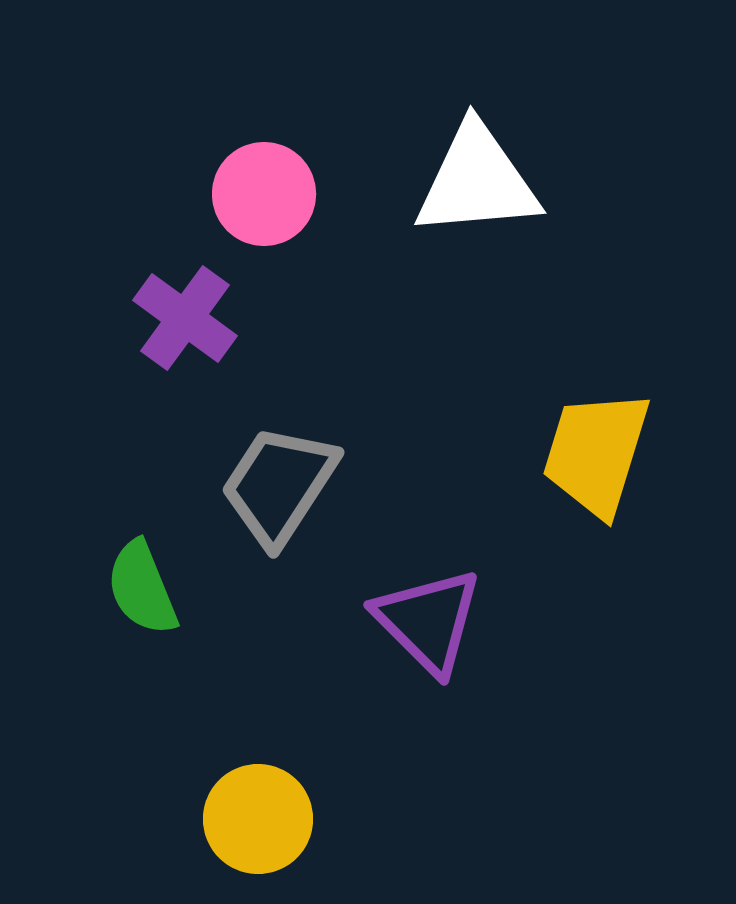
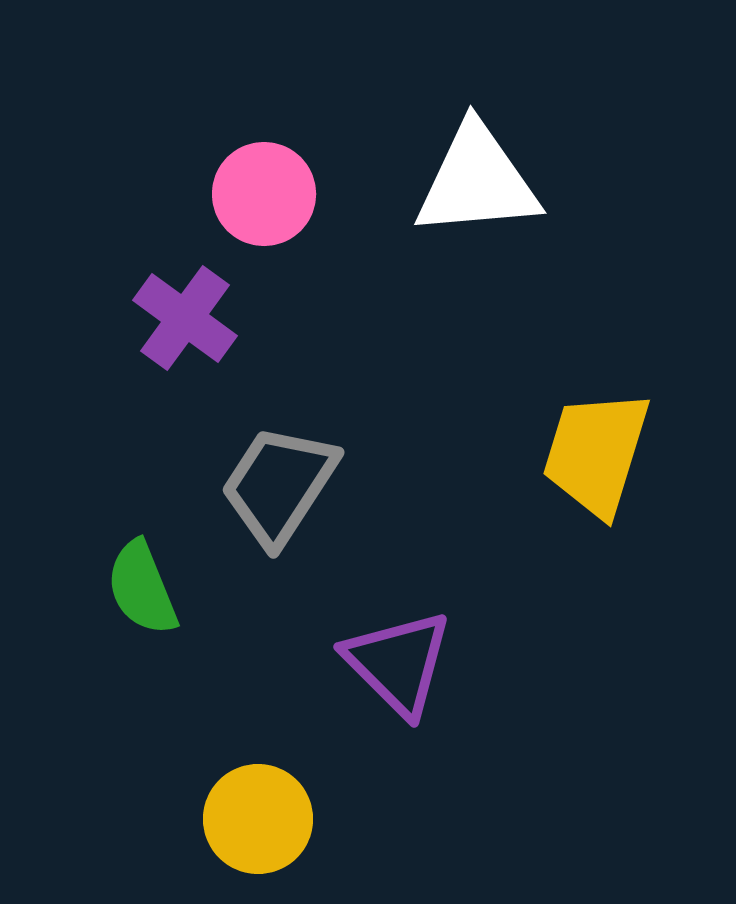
purple triangle: moved 30 px left, 42 px down
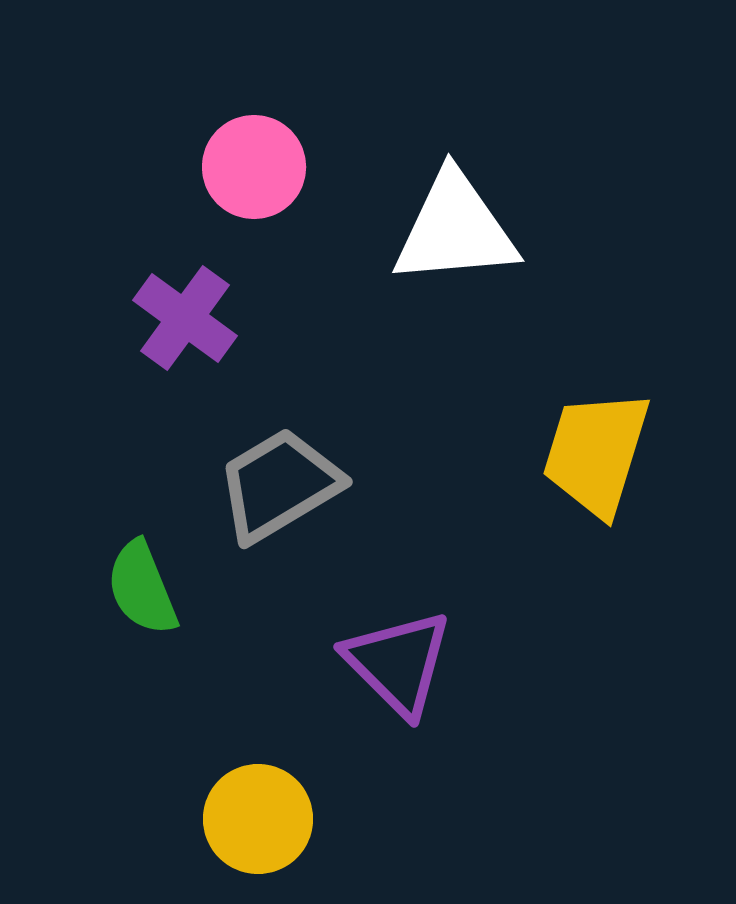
white triangle: moved 22 px left, 48 px down
pink circle: moved 10 px left, 27 px up
gray trapezoid: rotated 26 degrees clockwise
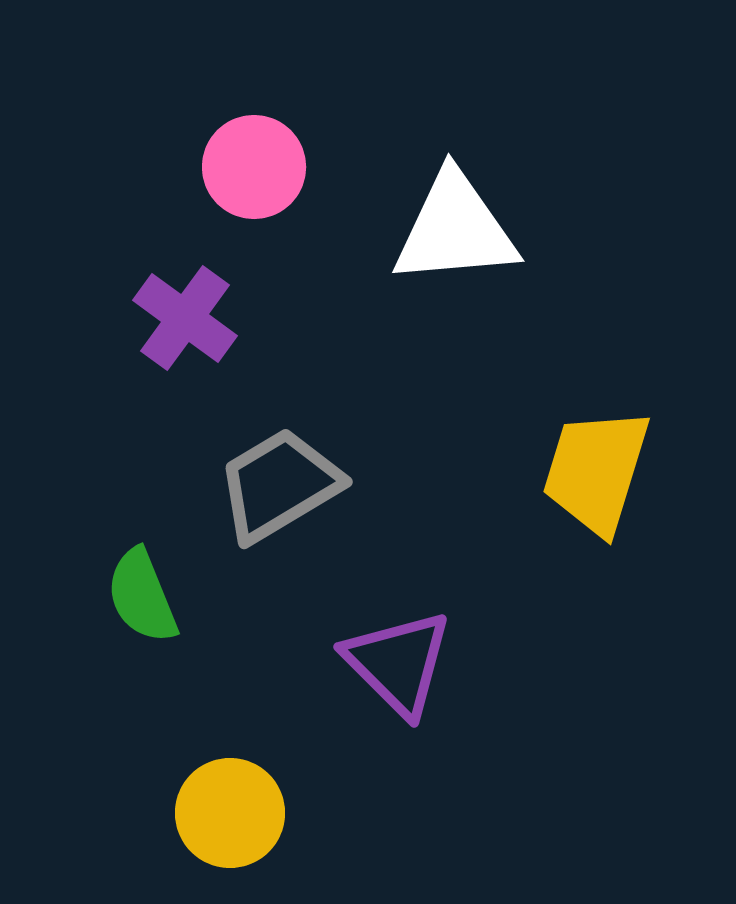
yellow trapezoid: moved 18 px down
green semicircle: moved 8 px down
yellow circle: moved 28 px left, 6 px up
